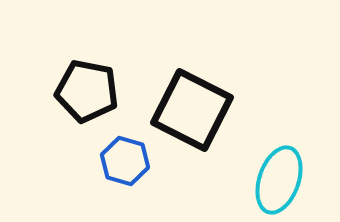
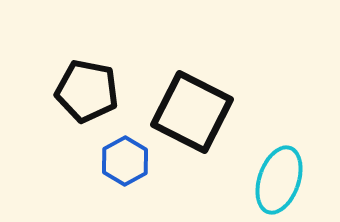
black square: moved 2 px down
blue hexagon: rotated 15 degrees clockwise
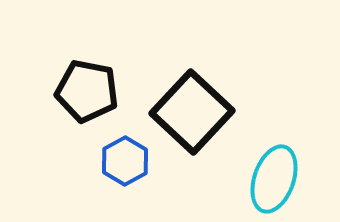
black square: rotated 16 degrees clockwise
cyan ellipse: moved 5 px left, 1 px up
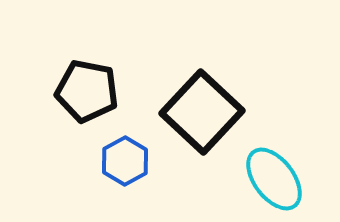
black square: moved 10 px right
cyan ellipse: rotated 56 degrees counterclockwise
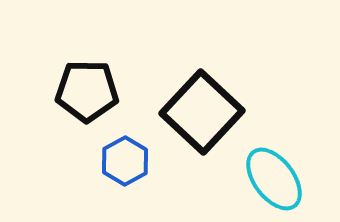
black pentagon: rotated 10 degrees counterclockwise
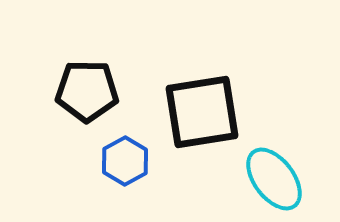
black square: rotated 38 degrees clockwise
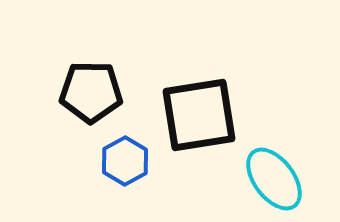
black pentagon: moved 4 px right, 1 px down
black square: moved 3 px left, 3 px down
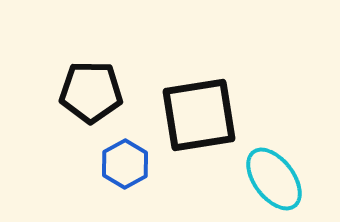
blue hexagon: moved 3 px down
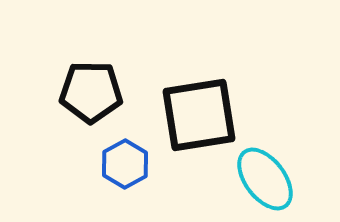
cyan ellipse: moved 9 px left
